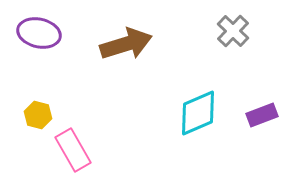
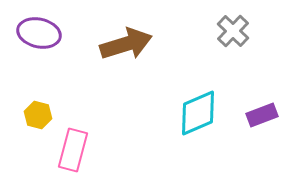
pink rectangle: rotated 45 degrees clockwise
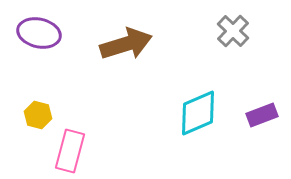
pink rectangle: moved 3 px left, 1 px down
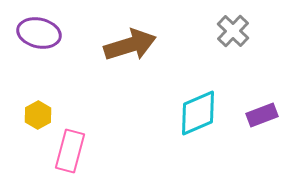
brown arrow: moved 4 px right, 1 px down
yellow hexagon: rotated 16 degrees clockwise
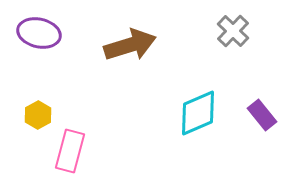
purple rectangle: rotated 72 degrees clockwise
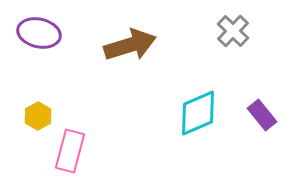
yellow hexagon: moved 1 px down
